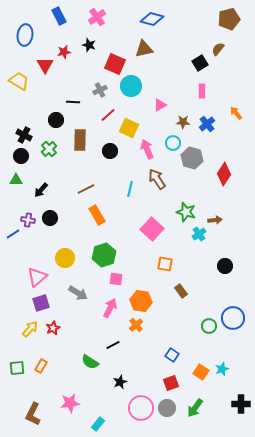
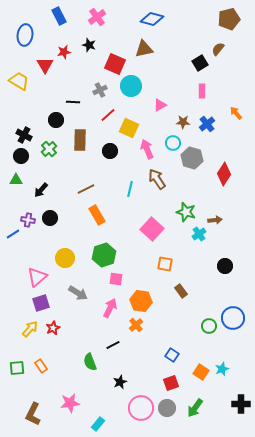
green semicircle at (90, 362): rotated 36 degrees clockwise
orange rectangle at (41, 366): rotated 64 degrees counterclockwise
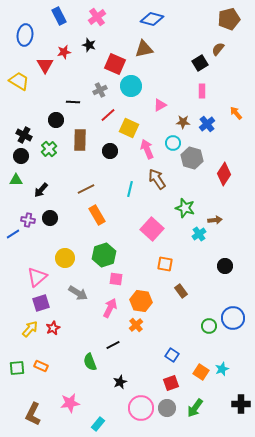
green star at (186, 212): moved 1 px left, 4 px up
orange rectangle at (41, 366): rotated 32 degrees counterclockwise
